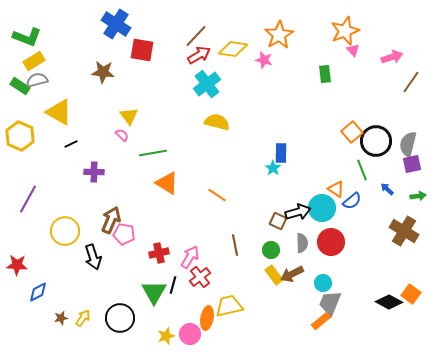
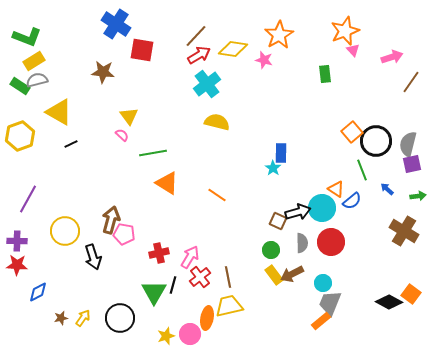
yellow hexagon at (20, 136): rotated 16 degrees clockwise
purple cross at (94, 172): moved 77 px left, 69 px down
brown arrow at (111, 220): rotated 8 degrees counterclockwise
brown line at (235, 245): moved 7 px left, 32 px down
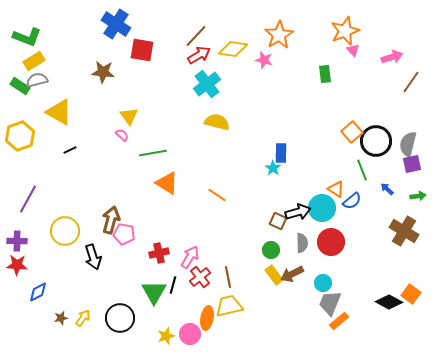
black line at (71, 144): moved 1 px left, 6 px down
orange rectangle at (321, 321): moved 18 px right
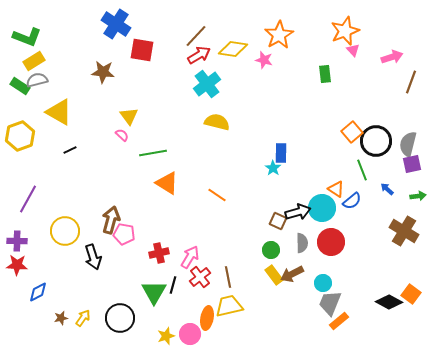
brown line at (411, 82): rotated 15 degrees counterclockwise
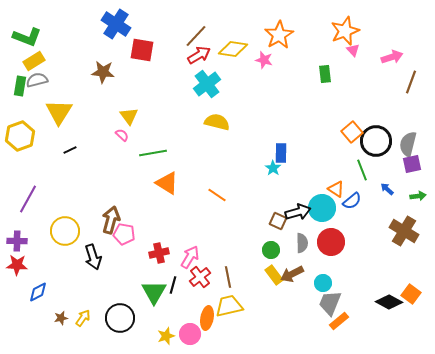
green rectangle at (20, 86): rotated 66 degrees clockwise
yellow triangle at (59, 112): rotated 32 degrees clockwise
